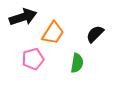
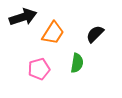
pink pentagon: moved 6 px right, 10 px down
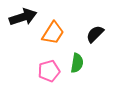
pink pentagon: moved 10 px right, 2 px down
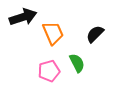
orange trapezoid: rotated 55 degrees counterclockwise
green semicircle: rotated 36 degrees counterclockwise
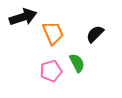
pink pentagon: moved 2 px right
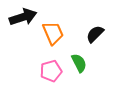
green semicircle: moved 2 px right
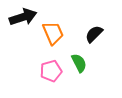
black semicircle: moved 1 px left
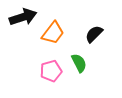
orange trapezoid: rotated 60 degrees clockwise
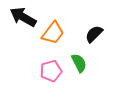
black arrow: rotated 132 degrees counterclockwise
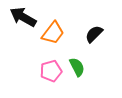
green semicircle: moved 2 px left, 4 px down
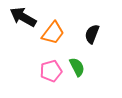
black semicircle: moved 2 px left; rotated 24 degrees counterclockwise
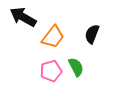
orange trapezoid: moved 4 px down
green semicircle: moved 1 px left
